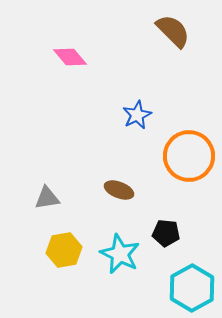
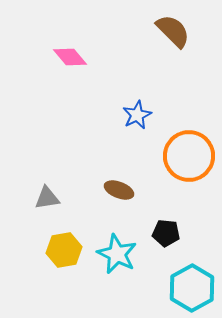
cyan star: moved 3 px left
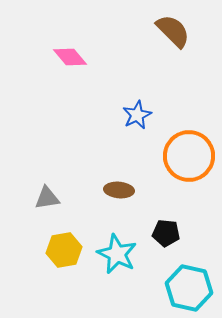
brown ellipse: rotated 16 degrees counterclockwise
cyan hexagon: moved 3 px left; rotated 18 degrees counterclockwise
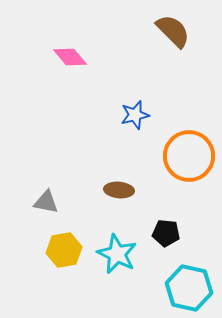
blue star: moved 2 px left; rotated 12 degrees clockwise
gray triangle: moved 1 px left, 4 px down; rotated 20 degrees clockwise
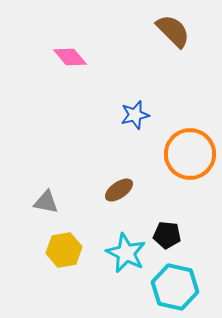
orange circle: moved 1 px right, 2 px up
brown ellipse: rotated 40 degrees counterclockwise
black pentagon: moved 1 px right, 2 px down
cyan star: moved 9 px right, 1 px up
cyan hexagon: moved 14 px left, 1 px up
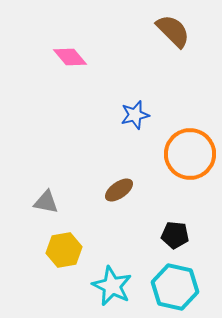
black pentagon: moved 8 px right
cyan star: moved 14 px left, 33 px down
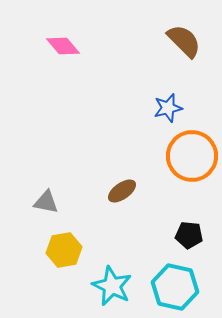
brown semicircle: moved 11 px right, 10 px down
pink diamond: moved 7 px left, 11 px up
blue star: moved 33 px right, 7 px up
orange circle: moved 2 px right, 2 px down
brown ellipse: moved 3 px right, 1 px down
black pentagon: moved 14 px right
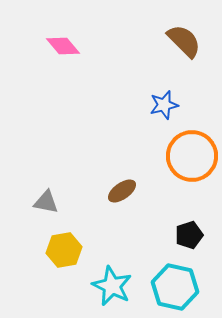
blue star: moved 4 px left, 3 px up
black pentagon: rotated 24 degrees counterclockwise
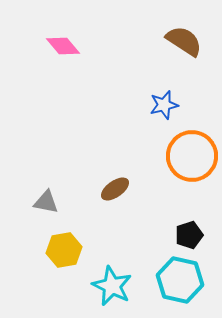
brown semicircle: rotated 12 degrees counterclockwise
brown ellipse: moved 7 px left, 2 px up
cyan hexagon: moved 5 px right, 7 px up
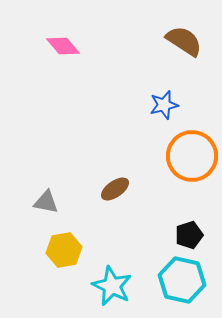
cyan hexagon: moved 2 px right
